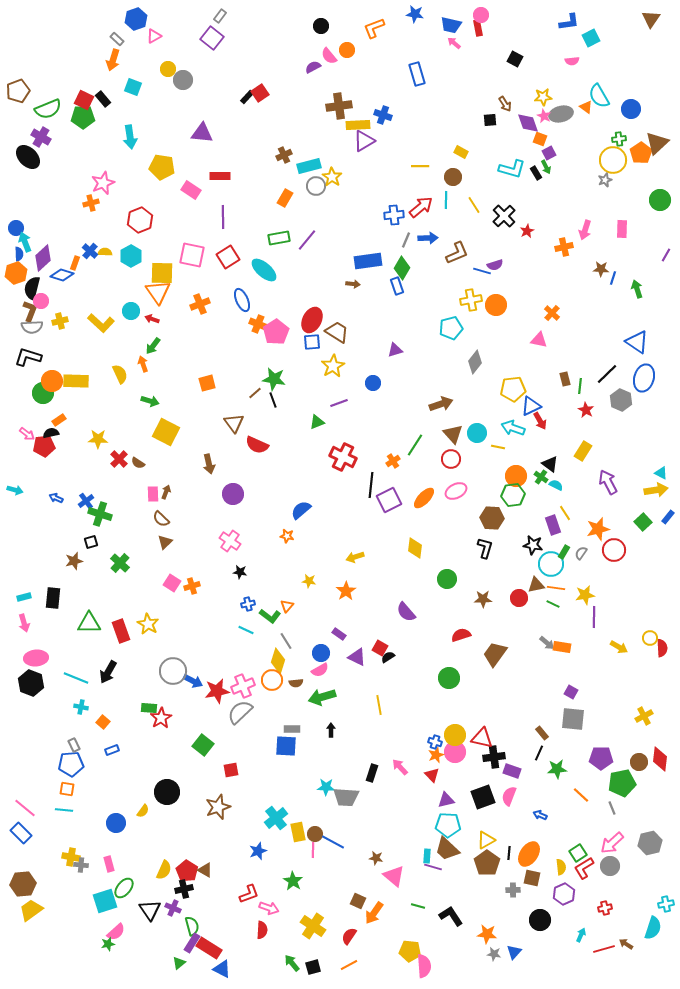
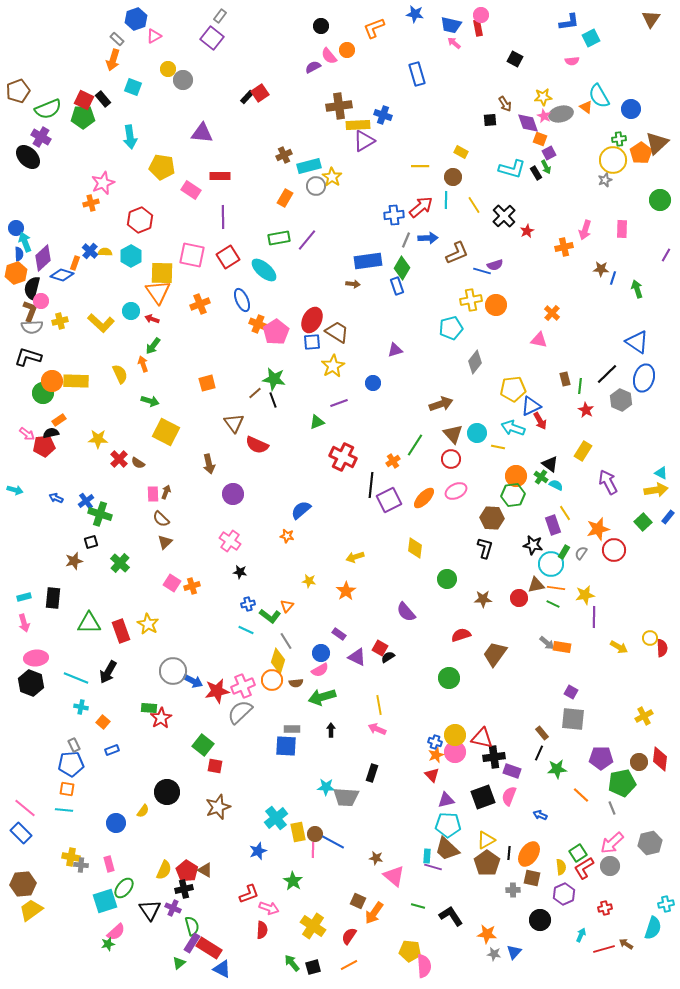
pink arrow at (400, 767): moved 23 px left, 38 px up; rotated 24 degrees counterclockwise
red square at (231, 770): moved 16 px left, 4 px up; rotated 21 degrees clockwise
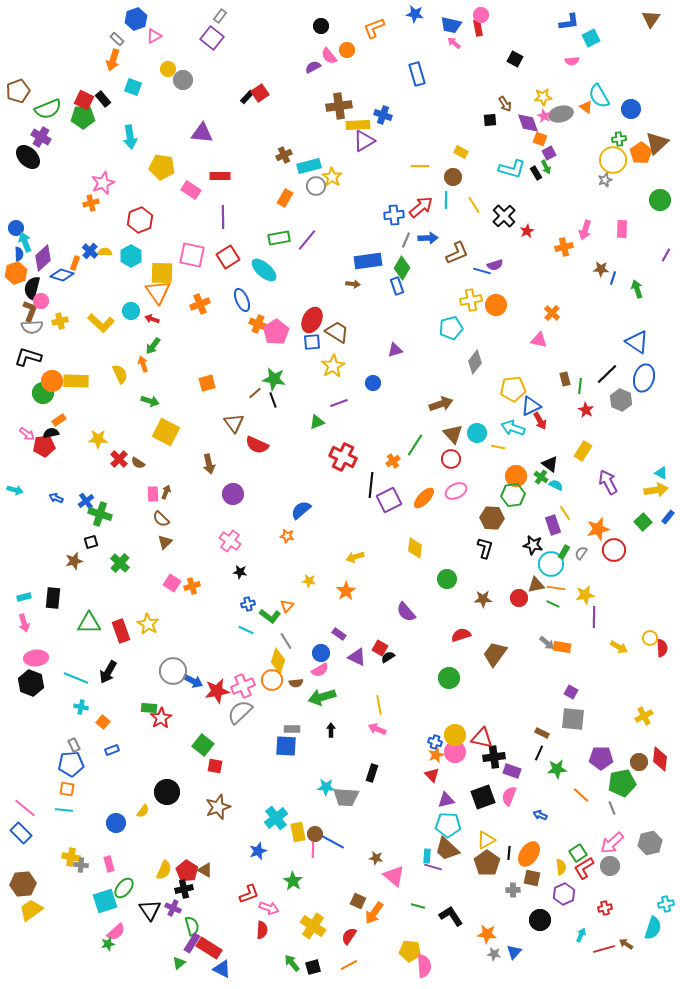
brown rectangle at (542, 733): rotated 24 degrees counterclockwise
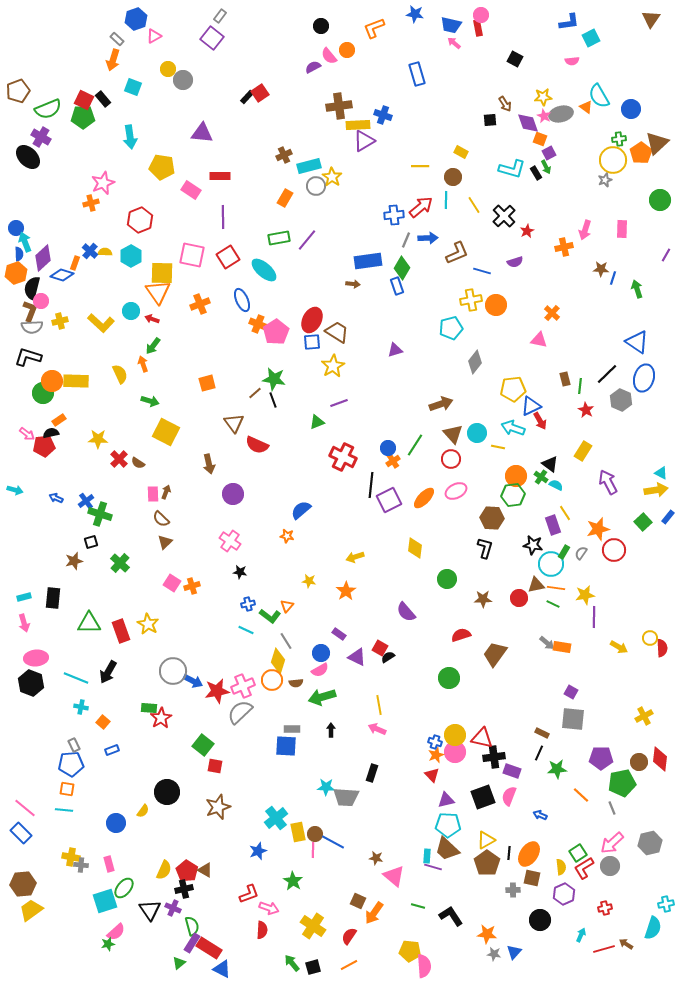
purple semicircle at (495, 265): moved 20 px right, 3 px up
blue circle at (373, 383): moved 15 px right, 65 px down
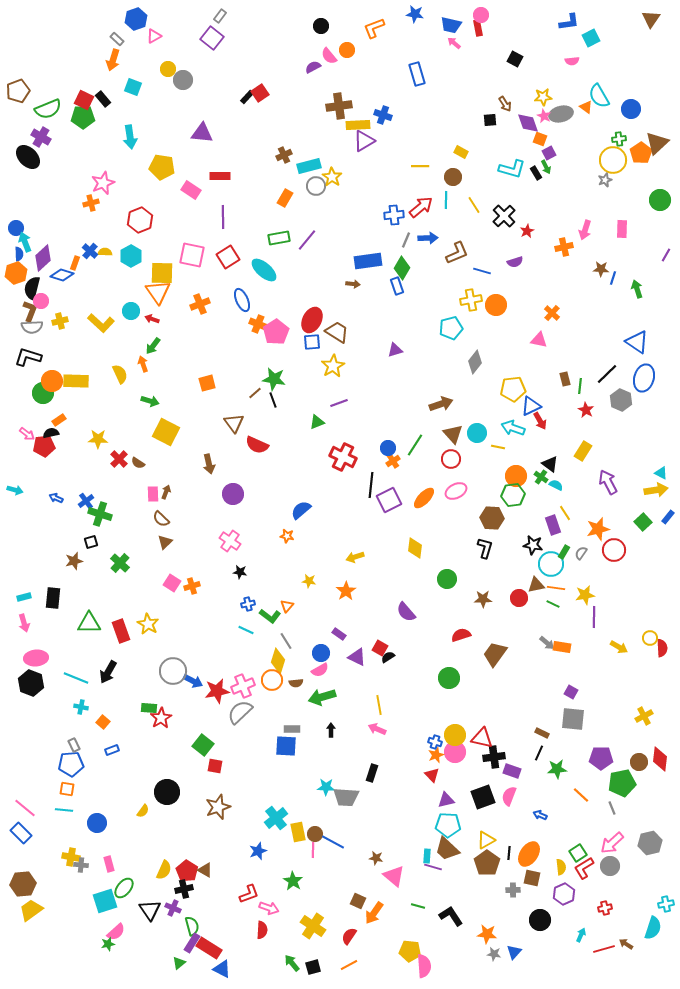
blue circle at (116, 823): moved 19 px left
